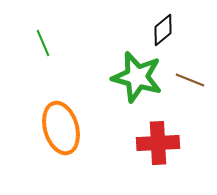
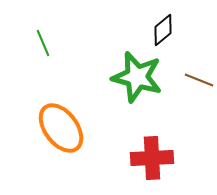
brown line: moved 9 px right
orange ellipse: rotated 21 degrees counterclockwise
red cross: moved 6 px left, 15 px down
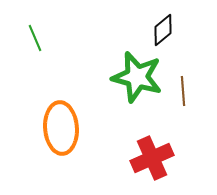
green line: moved 8 px left, 5 px up
brown line: moved 16 px left, 11 px down; rotated 64 degrees clockwise
orange ellipse: rotated 33 degrees clockwise
red cross: rotated 21 degrees counterclockwise
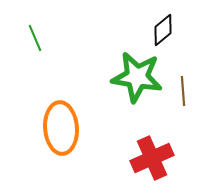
green star: rotated 6 degrees counterclockwise
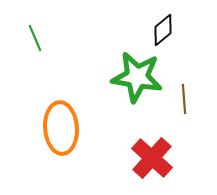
brown line: moved 1 px right, 8 px down
red cross: rotated 24 degrees counterclockwise
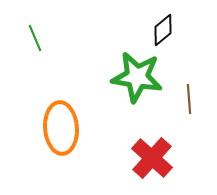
brown line: moved 5 px right
